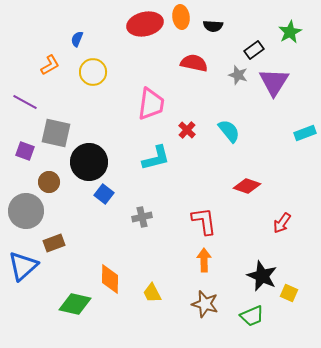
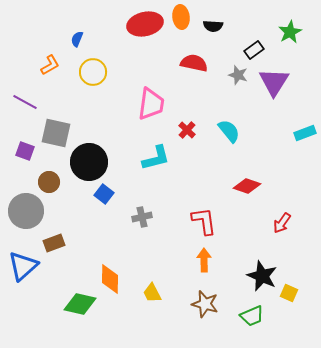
green diamond: moved 5 px right
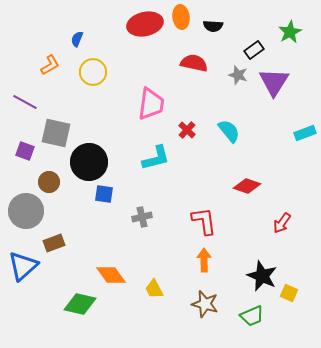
blue square: rotated 30 degrees counterclockwise
orange diamond: moved 1 px right, 4 px up; rotated 36 degrees counterclockwise
yellow trapezoid: moved 2 px right, 4 px up
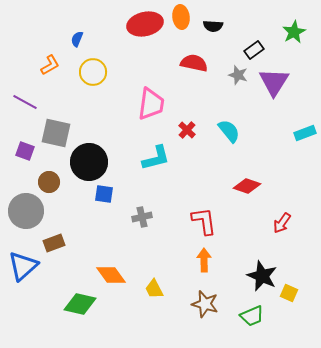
green star: moved 4 px right
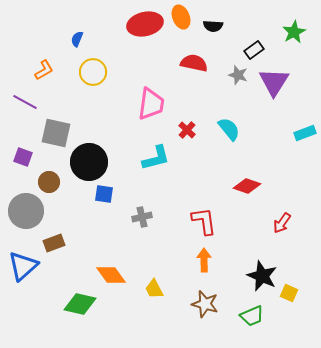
orange ellipse: rotated 15 degrees counterclockwise
orange L-shape: moved 6 px left, 5 px down
cyan semicircle: moved 2 px up
purple square: moved 2 px left, 6 px down
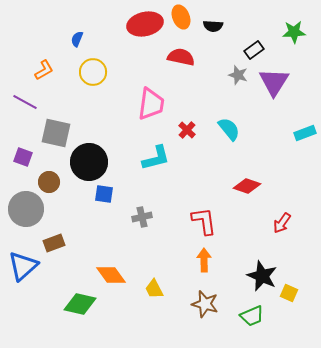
green star: rotated 25 degrees clockwise
red semicircle: moved 13 px left, 6 px up
gray circle: moved 2 px up
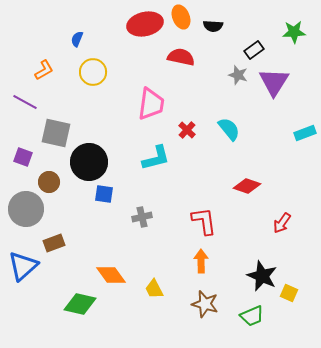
orange arrow: moved 3 px left, 1 px down
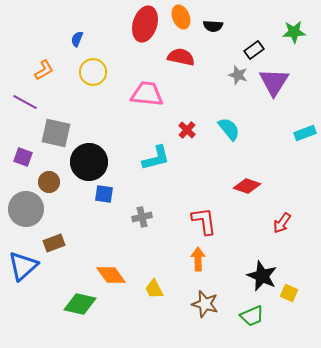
red ellipse: rotated 60 degrees counterclockwise
pink trapezoid: moved 4 px left, 10 px up; rotated 92 degrees counterclockwise
orange arrow: moved 3 px left, 2 px up
